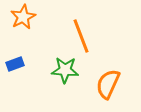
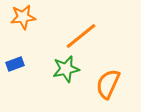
orange star: rotated 20 degrees clockwise
orange line: rotated 72 degrees clockwise
green star: moved 1 px right, 1 px up; rotated 16 degrees counterclockwise
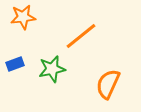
green star: moved 14 px left
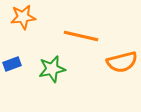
orange line: rotated 52 degrees clockwise
blue rectangle: moved 3 px left
orange semicircle: moved 14 px right, 22 px up; rotated 128 degrees counterclockwise
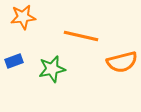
blue rectangle: moved 2 px right, 3 px up
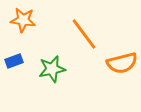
orange star: moved 3 px down; rotated 15 degrees clockwise
orange line: moved 3 px right, 2 px up; rotated 40 degrees clockwise
orange semicircle: moved 1 px down
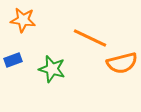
orange line: moved 6 px right, 4 px down; rotated 28 degrees counterclockwise
blue rectangle: moved 1 px left, 1 px up
green star: rotated 28 degrees clockwise
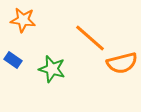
orange line: rotated 16 degrees clockwise
blue rectangle: rotated 54 degrees clockwise
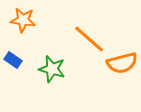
orange line: moved 1 px left, 1 px down
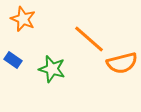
orange star: moved 1 px up; rotated 15 degrees clockwise
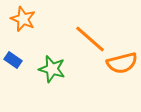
orange line: moved 1 px right
